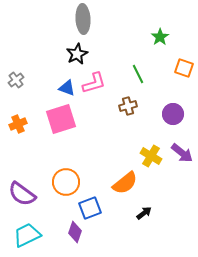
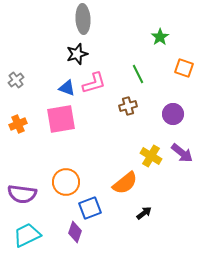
black star: rotated 10 degrees clockwise
pink square: rotated 8 degrees clockwise
purple semicircle: rotated 28 degrees counterclockwise
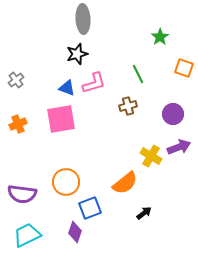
purple arrow: moved 3 px left, 6 px up; rotated 60 degrees counterclockwise
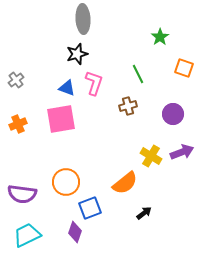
pink L-shape: rotated 55 degrees counterclockwise
purple arrow: moved 3 px right, 5 px down
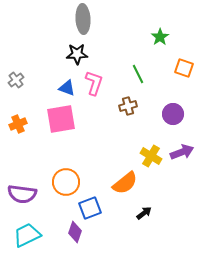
black star: rotated 15 degrees clockwise
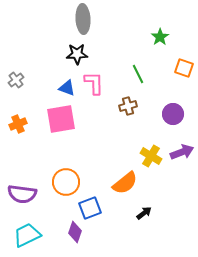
pink L-shape: rotated 20 degrees counterclockwise
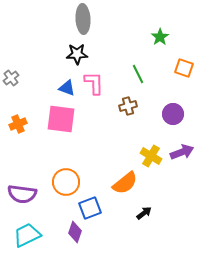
gray cross: moved 5 px left, 2 px up
pink square: rotated 16 degrees clockwise
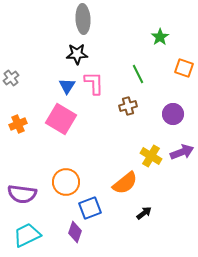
blue triangle: moved 2 px up; rotated 42 degrees clockwise
pink square: rotated 24 degrees clockwise
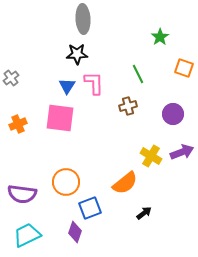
pink square: moved 1 px left, 1 px up; rotated 24 degrees counterclockwise
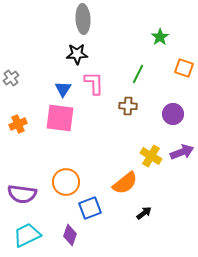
green line: rotated 54 degrees clockwise
blue triangle: moved 4 px left, 3 px down
brown cross: rotated 18 degrees clockwise
purple diamond: moved 5 px left, 3 px down
